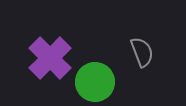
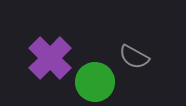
gray semicircle: moved 8 px left, 5 px down; rotated 140 degrees clockwise
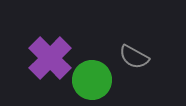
green circle: moved 3 px left, 2 px up
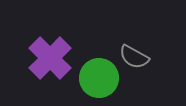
green circle: moved 7 px right, 2 px up
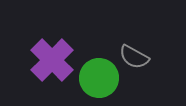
purple cross: moved 2 px right, 2 px down
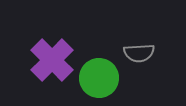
gray semicircle: moved 5 px right, 4 px up; rotated 32 degrees counterclockwise
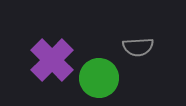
gray semicircle: moved 1 px left, 6 px up
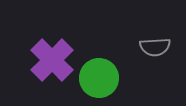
gray semicircle: moved 17 px right
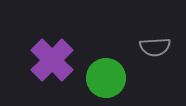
green circle: moved 7 px right
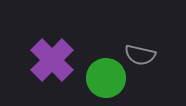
gray semicircle: moved 15 px left, 8 px down; rotated 16 degrees clockwise
